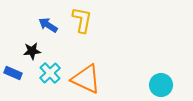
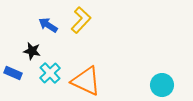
yellow L-shape: moved 1 px left; rotated 32 degrees clockwise
black star: rotated 18 degrees clockwise
orange triangle: moved 2 px down
cyan circle: moved 1 px right
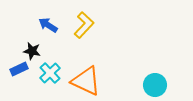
yellow L-shape: moved 3 px right, 5 px down
blue rectangle: moved 6 px right, 4 px up; rotated 48 degrees counterclockwise
cyan circle: moved 7 px left
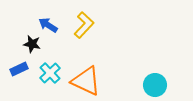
black star: moved 7 px up
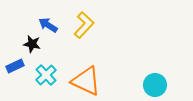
blue rectangle: moved 4 px left, 3 px up
cyan cross: moved 4 px left, 2 px down
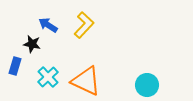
blue rectangle: rotated 48 degrees counterclockwise
cyan cross: moved 2 px right, 2 px down
cyan circle: moved 8 px left
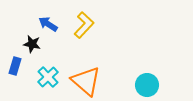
blue arrow: moved 1 px up
orange triangle: rotated 16 degrees clockwise
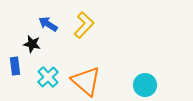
blue rectangle: rotated 24 degrees counterclockwise
cyan circle: moved 2 px left
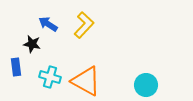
blue rectangle: moved 1 px right, 1 px down
cyan cross: moved 2 px right; rotated 30 degrees counterclockwise
orange triangle: rotated 12 degrees counterclockwise
cyan circle: moved 1 px right
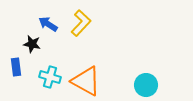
yellow L-shape: moved 3 px left, 2 px up
